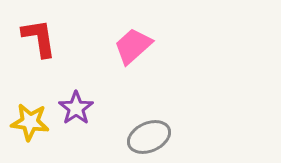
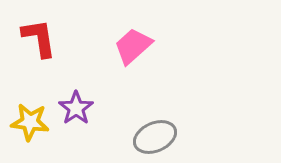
gray ellipse: moved 6 px right
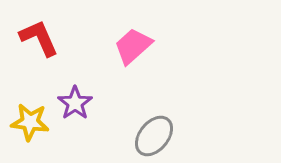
red L-shape: rotated 15 degrees counterclockwise
purple star: moved 1 px left, 5 px up
gray ellipse: moved 1 px left, 1 px up; rotated 27 degrees counterclockwise
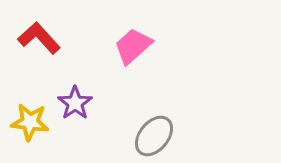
red L-shape: rotated 18 degrees counterclockwise
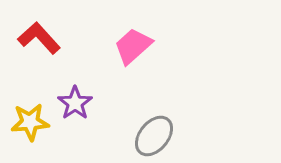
yellow star: rotated 12 degrees counterclockwise
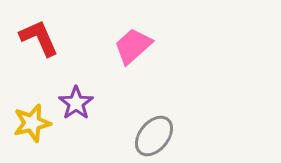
red L-shape: rotated 18 degrees clockwise
purple star: moved 1 px right
yellow star: moved 2 px right, 1 px down; rotated 9 degrees counterclockwise
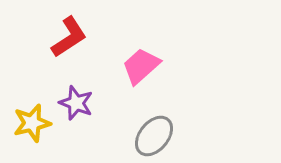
red L-shape: moved 30 px right, 1 px up; rotated 81 degrees clockwise
pink trapezoid: moved 8 px right, 20 px down
purple star: rotated 16 degrees counterclockwise
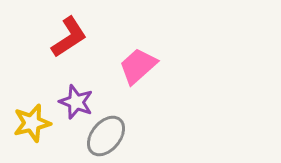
pink trapezoid: moved 3 px left
purple star: moved 1 px up
gray ellipse: moved 48 px left
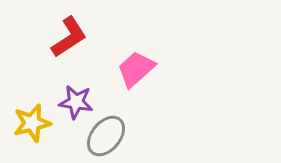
pink trapezoid: moved 2 px left, 3 px down
purple star: rotated 12 degrees counterclockwise
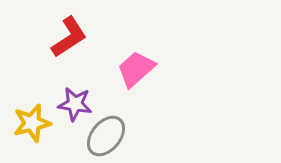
purple star: moved 1 px left, 2 px down
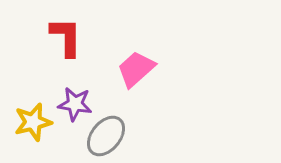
red L-shape: moved 3 px left; rotated 57 degrees counterclockwise
yellow star: moved 1 px right, 1 px up
